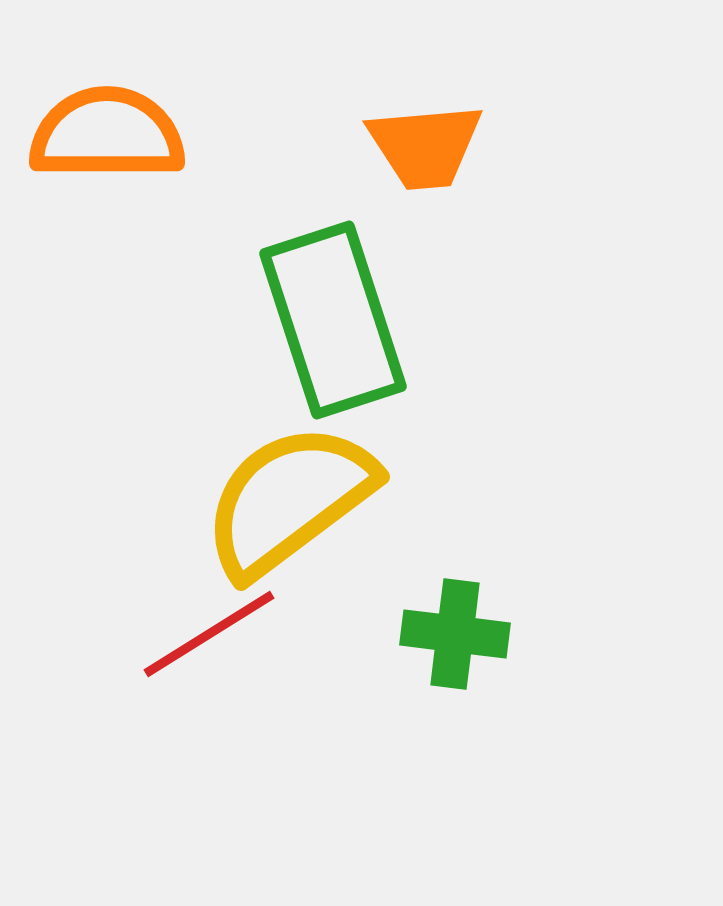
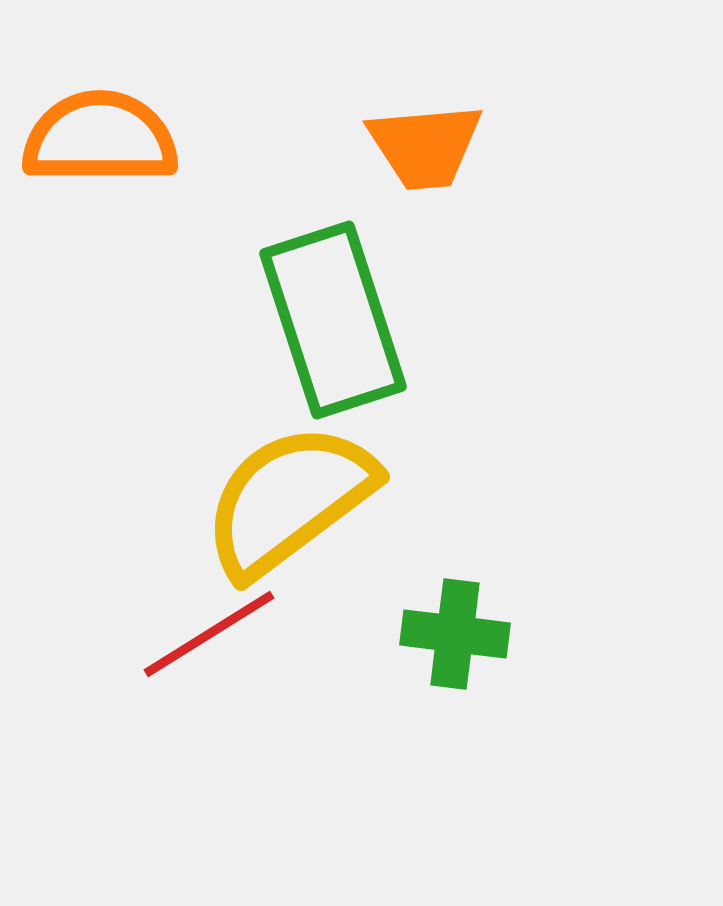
orange semicircle: moved 7 px left, 4 px down
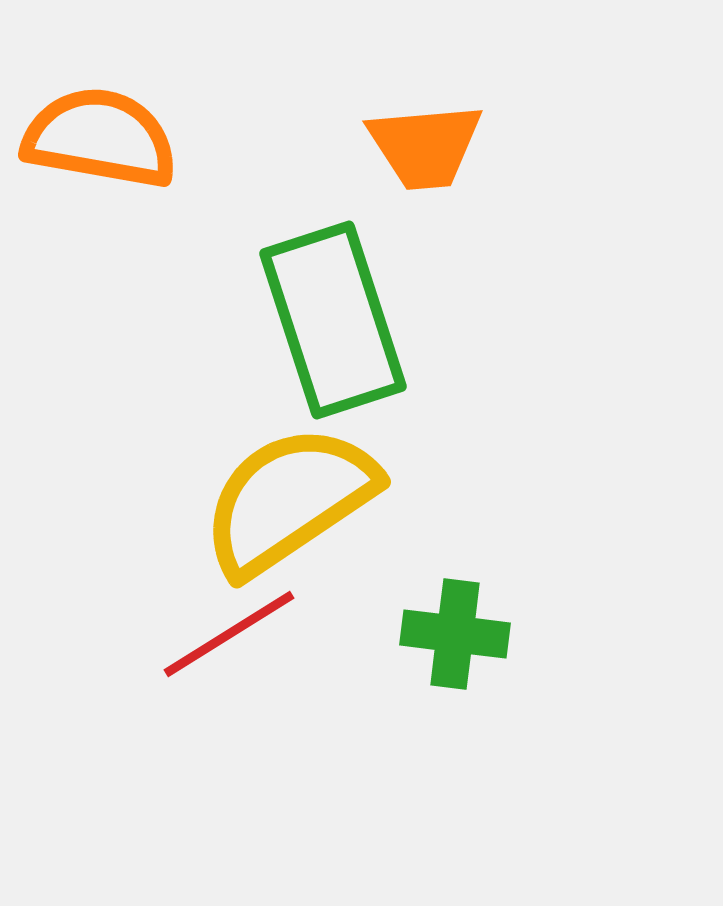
orange semicircle: rotated 10 degrees clockwise
yellow semicircle: rotated 3 degrees clockwise
red line: moved 20 px right
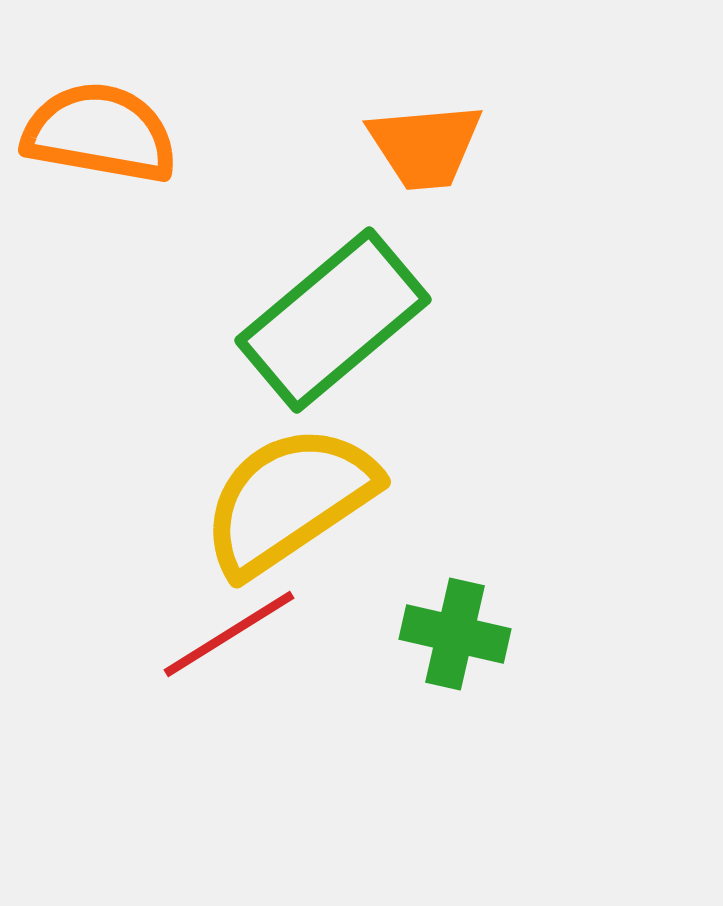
orange semicircle: moved 5 px up
green rectangle: rotated 68 degrees clockwise
green cross: rotated 6 degrees clockwise
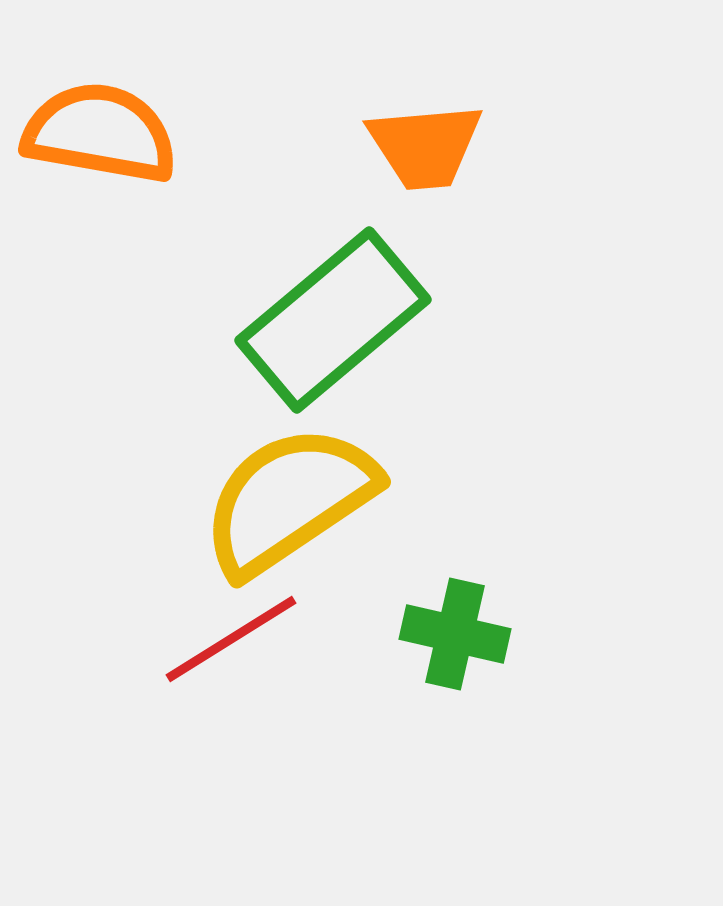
red line: moved 2 px right, 5 px down
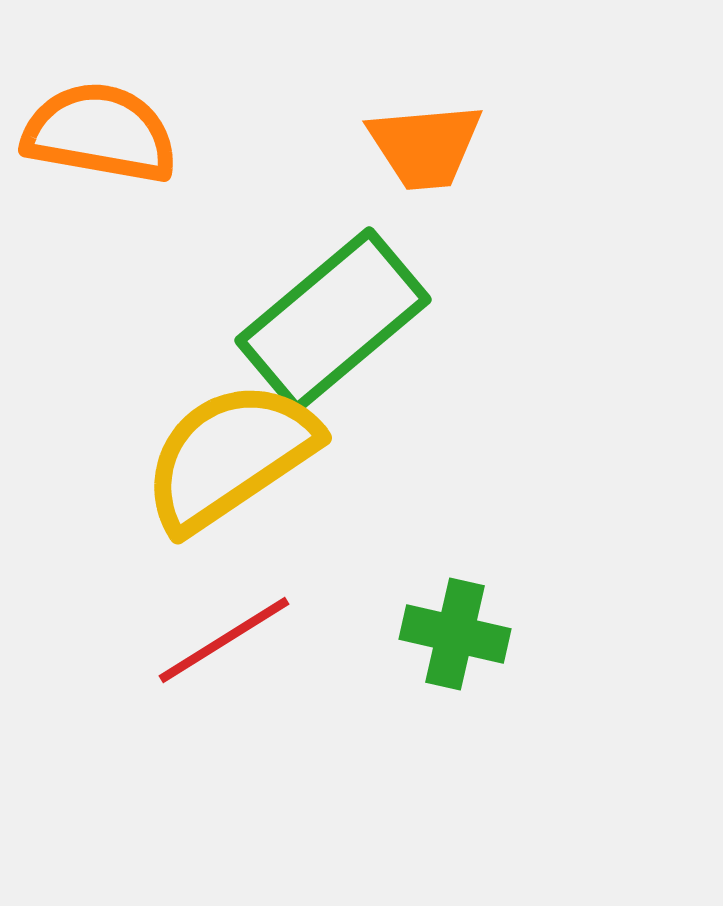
yellow semicircle: moved 59 px left, 44 px up
red line: moved 7 px left, 1 px down
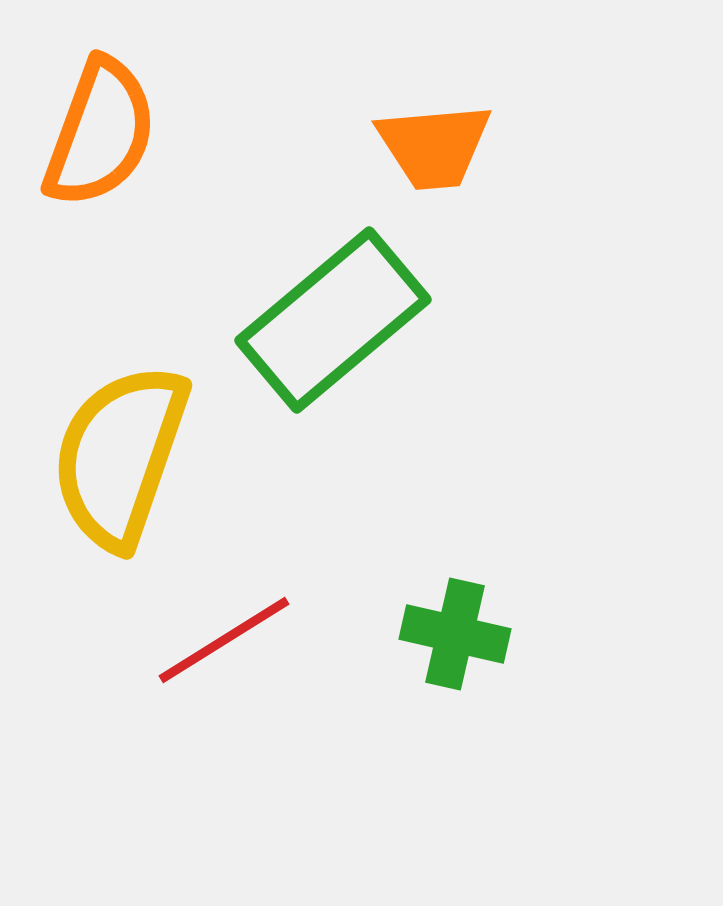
orange semicircle: rotated 100 degrees clockwise
orange trapezoid: moved 9 px right
yellow semicircle: moved 110 px left; rotated 37 degrees counterclockwise
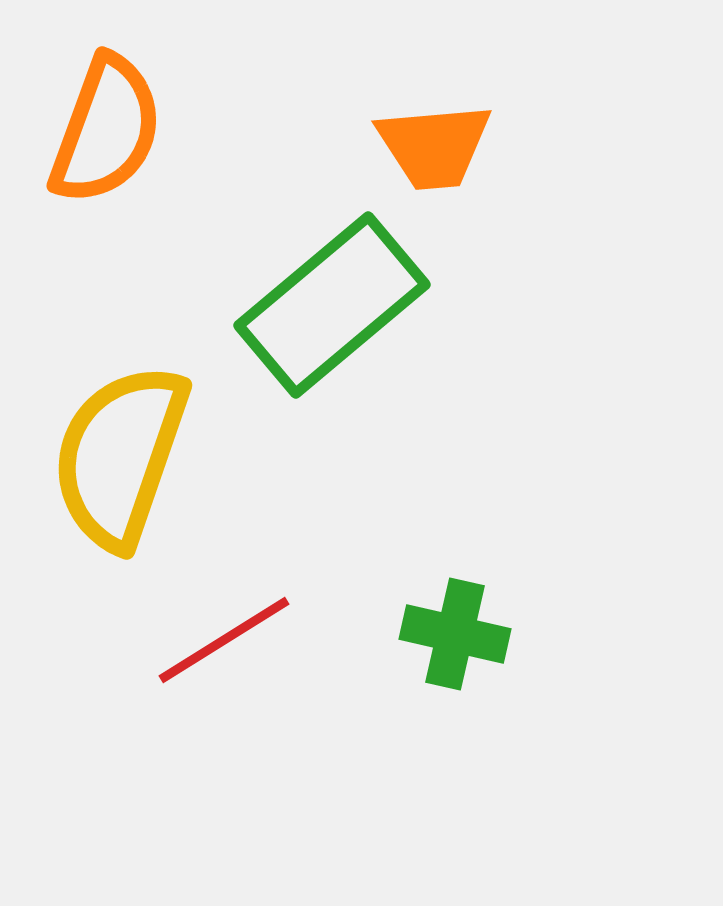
orange semicircle: moved 6 px right, 3 px up
green rectangle: moved 1 px left, 15 px up
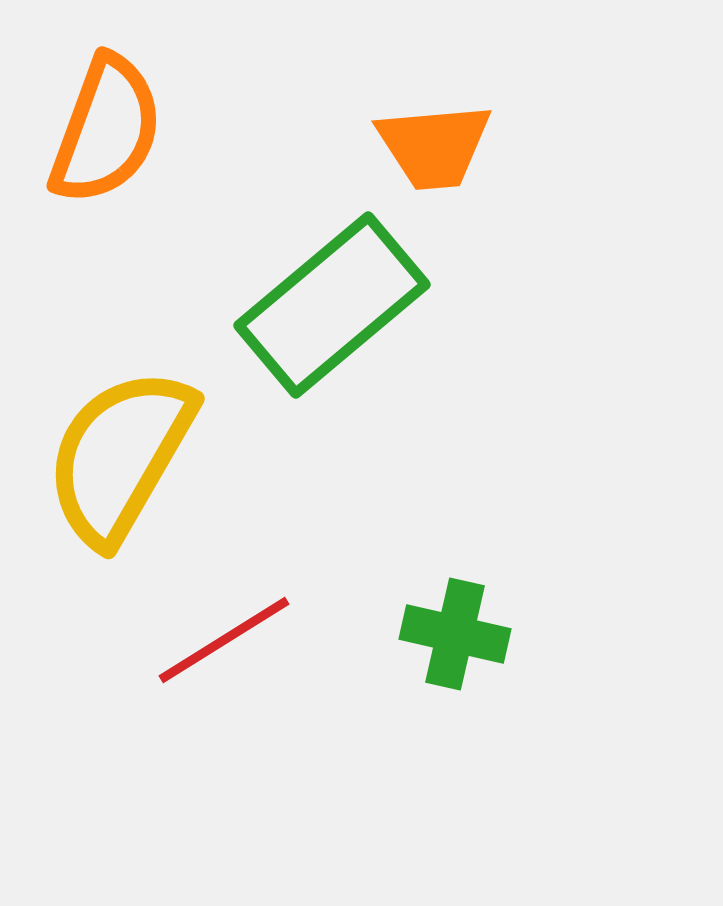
yellow semicircle: rotated 11 degrees clockwise
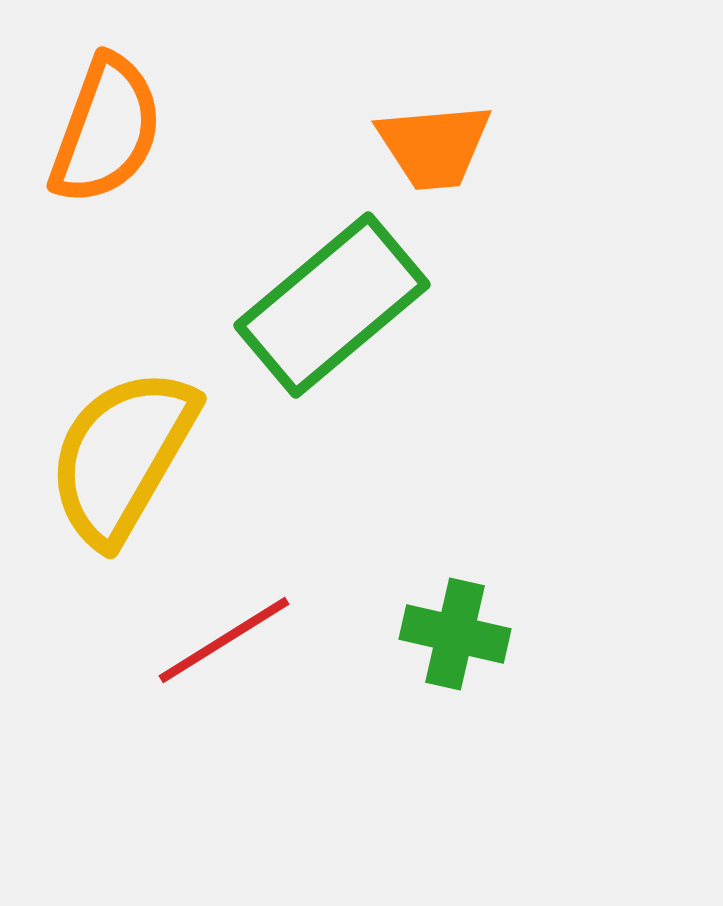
yellow semicircle: moved 2 px right
